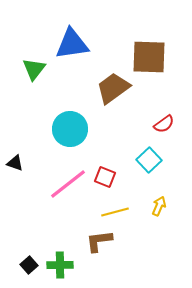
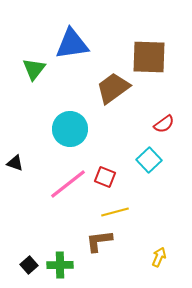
yellow arrow: moved 51 px down
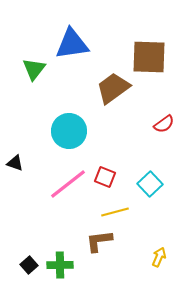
cyan circle: moved 1 px left, 2 px down
cyan square: moved 1 px right, 24 px down
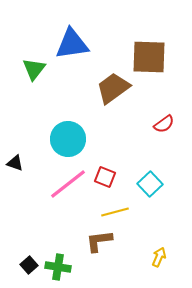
cyan circle: moved 1 px left, 8 px down
green cross: moved 2 px left, 2 px down; rotated 10 degrees clockwise
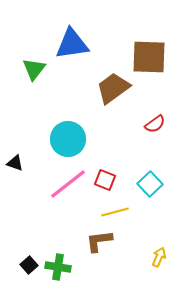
red semicircle: moved 9 px left
red square: moved 3 px down
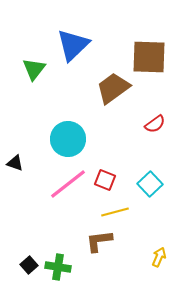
blue triangle: moved 1 px right, 1 px down; rotated 36 degrees counterclockwise
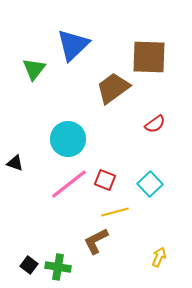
pink line: moved 1 px right
brown L-shape: moved 3 px left; rotated 20 degrees counterclockwise
black square: rotated 12 degrees counterclockwise
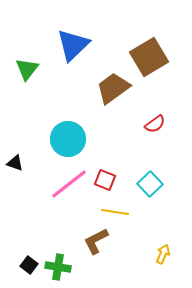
brown square: rotated 33 degrees counterclockwise
green triangle: moved 7 px left
yellow line: rotated 24 degrees clockwise
yellow arrow: moved 4 px right, 3 px up
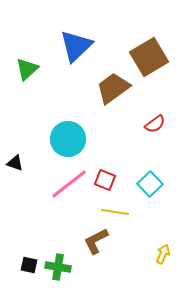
blue triangle: moved 3 px right, 1 px down
green triangle: rotated 10 degrees clockwise
black square: rotated 24 degrees counterclockwise
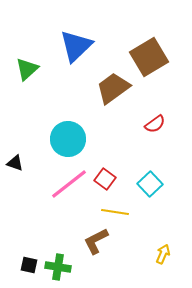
red square: moved 1 px up; rotated 15 degrees clockwise
